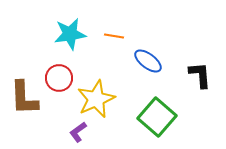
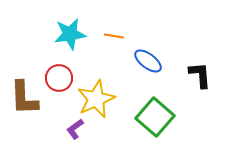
green square: moved 2 px left
purple L-shape: moved 3 px left, 3 px up
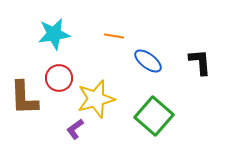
cyan star: moved 16 px left
black L-shape: moved 13 px up
yellow star: rotated 9 degrees clockwise
green square: moved 1 px left, 1 px up
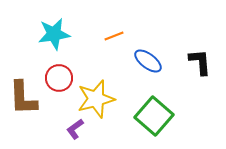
orange line: rotated 30 degrees counterclockwise
brown L-shape: moved 1 px left
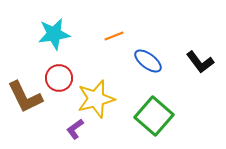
black L-shape: rotated 148 degrees clockwise
brown L-shape: moved 2 px right, 1 px up; rotated 24 degrees counterclockwise
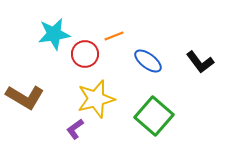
red circle: moved 26 px right, 24 px up
brown L-shape: rotated 33 degrees counterclockwise
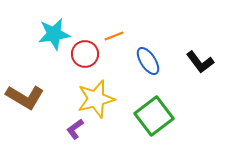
blue ellipse: rotated 20 degrees clockwise
green square: rotated 12 degrees clockwise
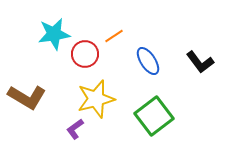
orange line: rotated 12 degrees counterclockwise
brown L-shape: moved 2 px right
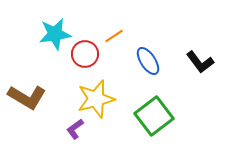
cyan star: moved 1 px right
